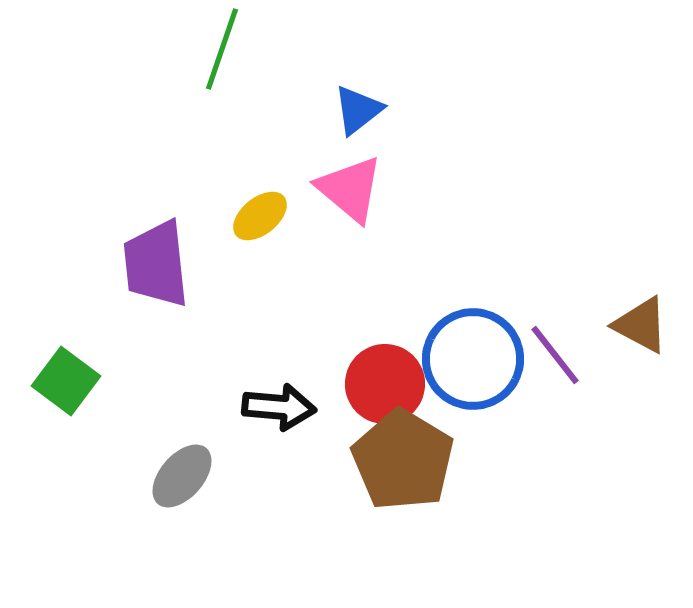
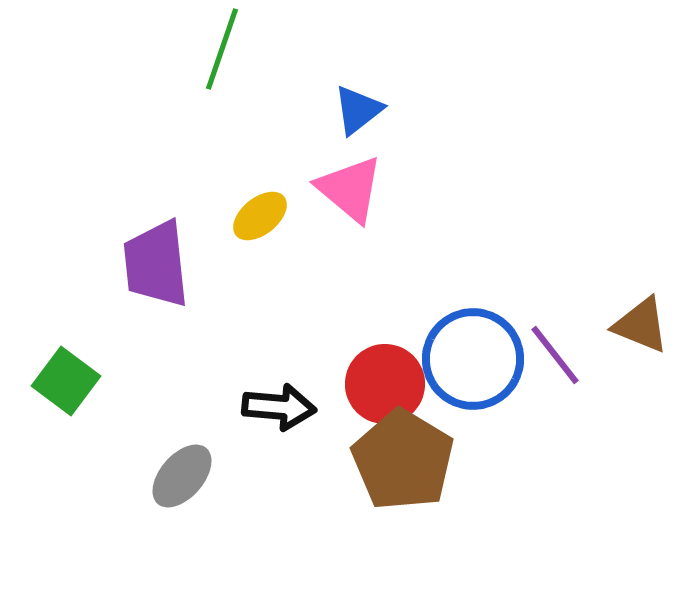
brown triangle: rotated 6 degrees counterclockwise
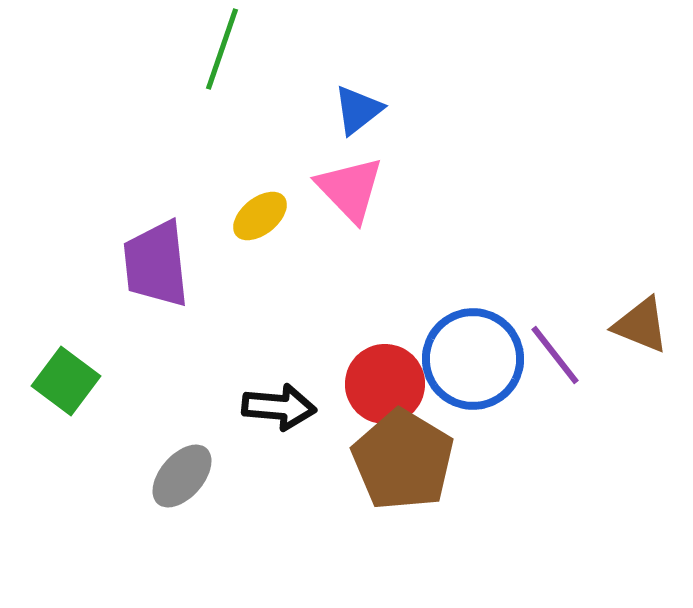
pink triangle: rotated 6 degrees clockwise
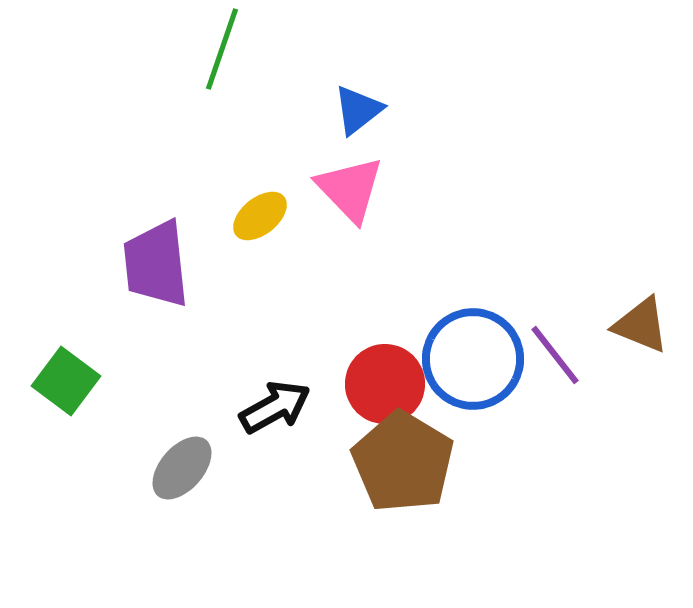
black arrow: moved 4 px left; rotated 34 degrees counterclockwise
brown pentagon: moved 2 px down
gray ellipse: moved 8 px up
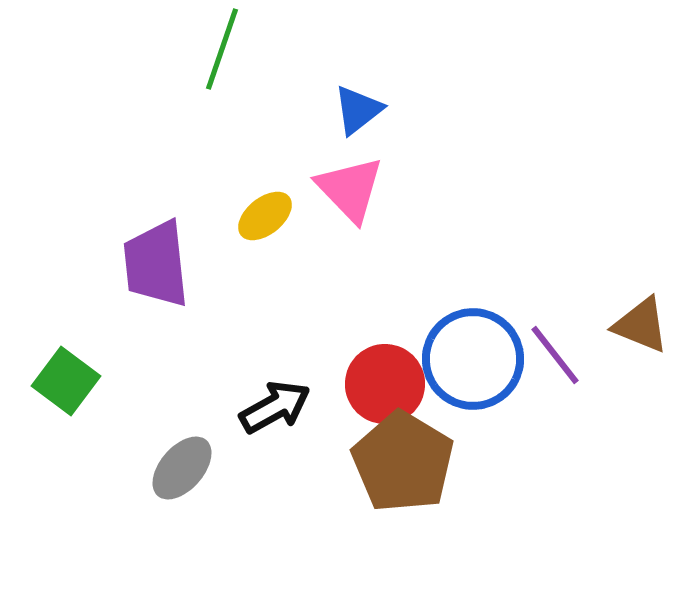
yellow ellipse: moved 5 px right
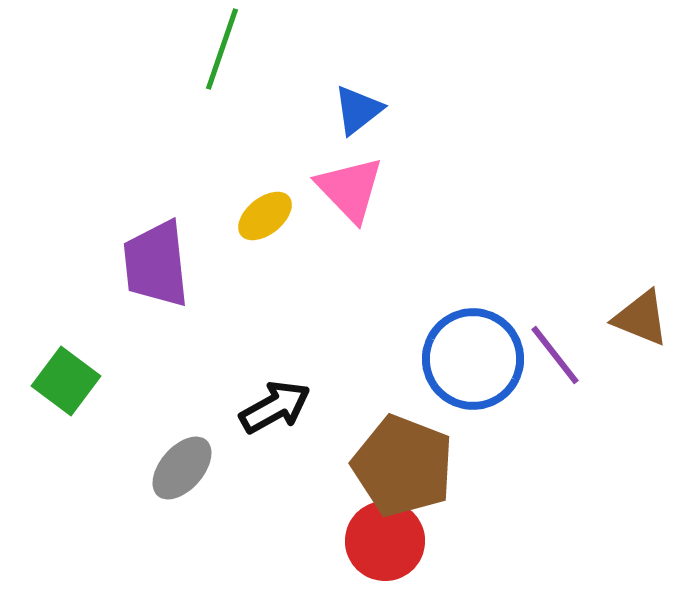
brown triangle: moved 7 px up
red circle: moved 157 px down
brown pentagon: moved 4 px down; rotated 10 degrees counterclockwise
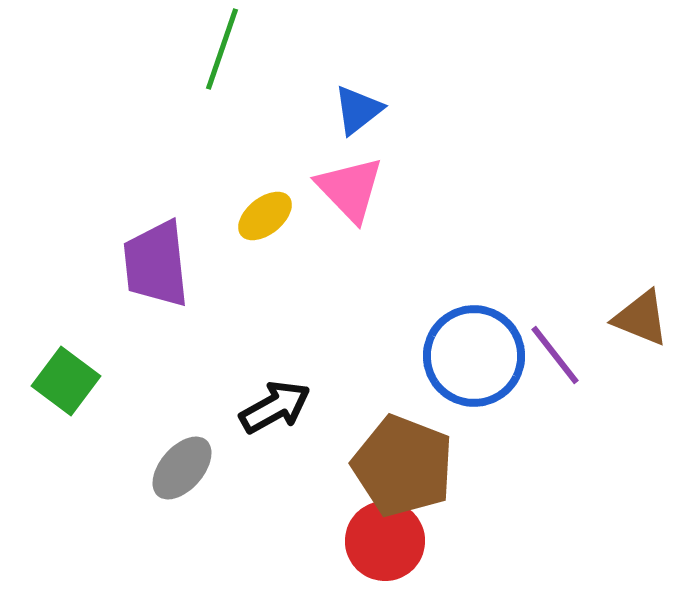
blue circle: moved 1 px right, 3 px up
